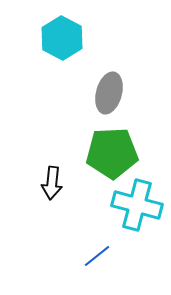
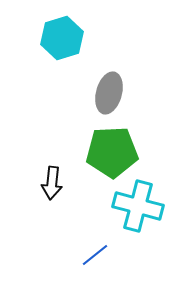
cyan hexagon: rotated 15 degrees clockwise
green pentagon: moved 1 px up
cyan cross: moved 1 px right, 1 px down
blue line: moved 2 px left, 1 px up
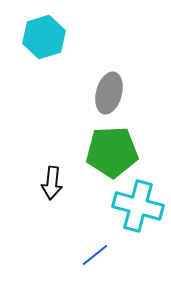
cyan hexagon: moved 18 px left, 1 px up
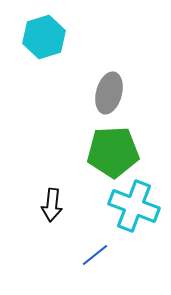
green pentagon: moved 1 px right
black arrow: moved 22 px down
cyan cross: moved 4 px left; rotated 6 degrees clockwise
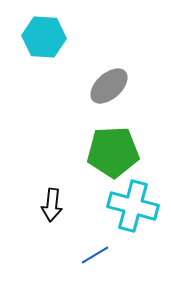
cyan hexagon: rotated 21 degrees clockwise
gray ellipse: moved 7 px up; rotated 33 degrees clockwise
cyan cross: moved 1 px left; rotated 6 degrees counterclockwise
blue line: rotated 8 degrees clockwise
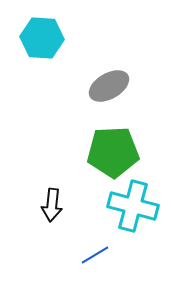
cyan hexagon: moved 2 px left, 1 px down
gray ellipse: rotated 12 degrees clockwise
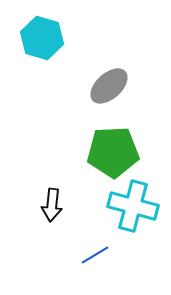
cyan hexagon: rotated 12 degrees clockwise
gray ellipse: rotated 12 degrees counterclockwise
